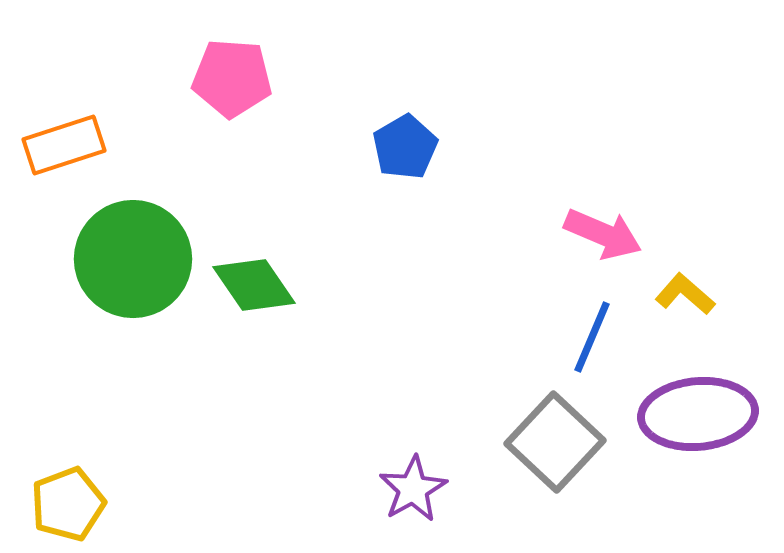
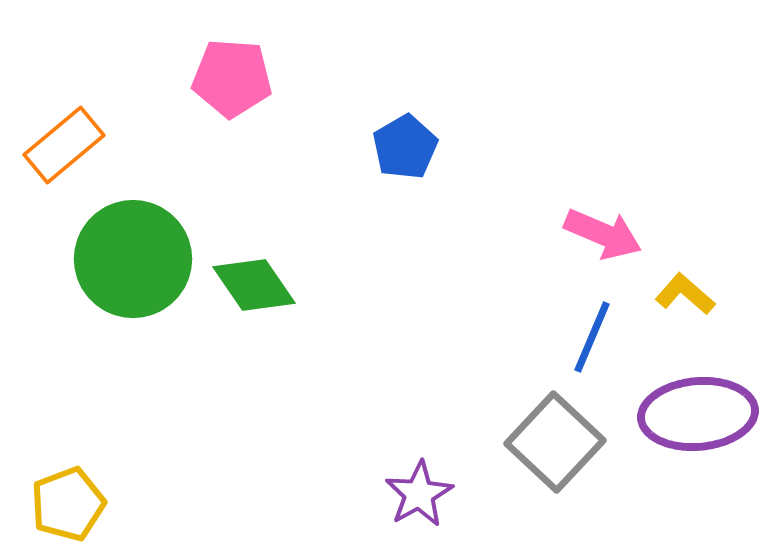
orange rectangle: rotated 22 degrees counterclockwise
purple star: moved 6 px right, 5 px down
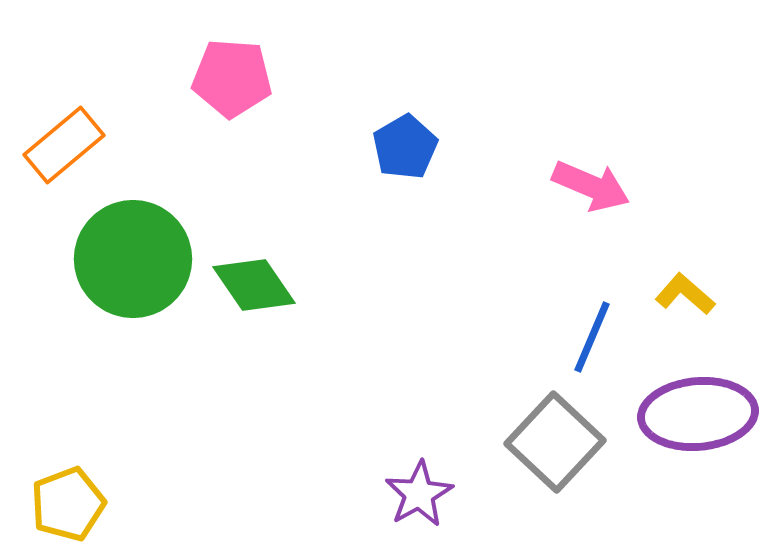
pink arrow: moved 12 px left, 48 px up
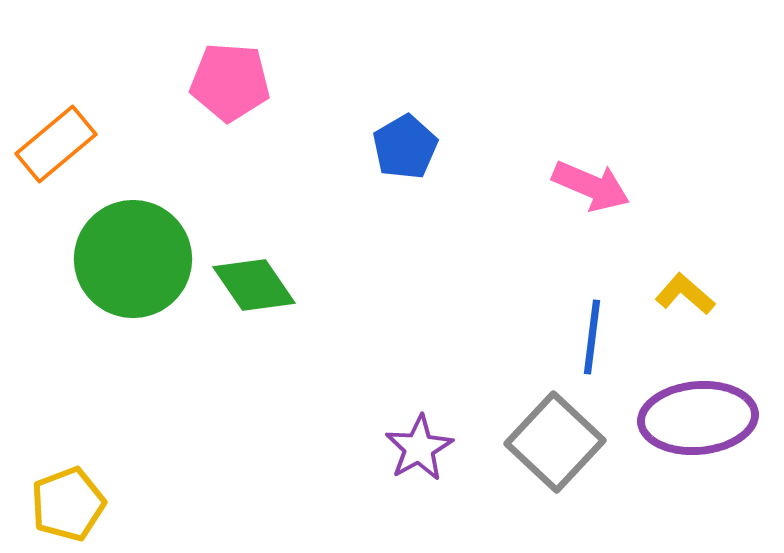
pink pentagon: moved 2 px left, 4 px down
orange rectangle: moved 8 px left, 1 px up
blue line: rotated 16 degrees counterclockwise
purple ellipse: moved 4 px down
purple star: moved 46 px up
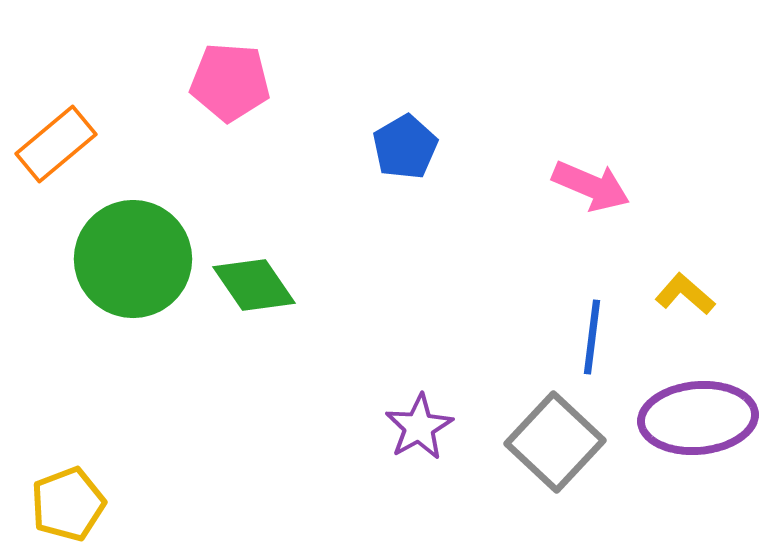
purple star: moved 21 px up
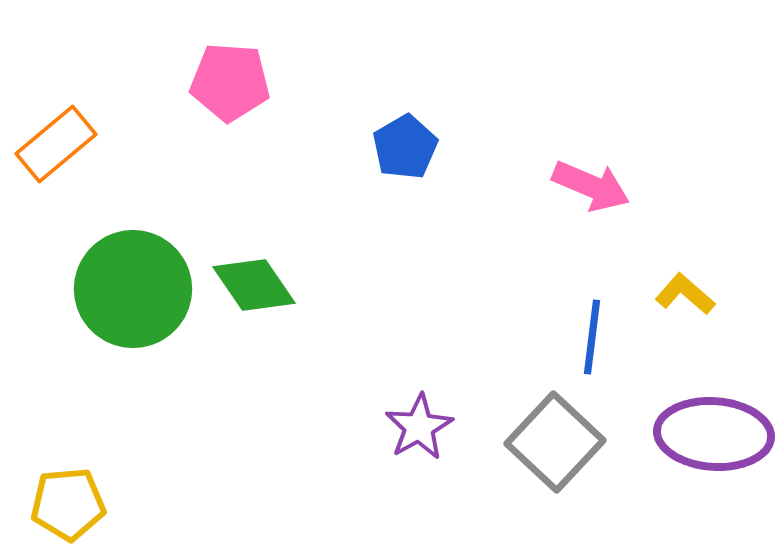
green circle: moved 30 px down
purple ellipse: moved 16 px right, 16 px down; rotated 9 degrees clockwise
yellow pentagon: rotated 16 degrees clockwise
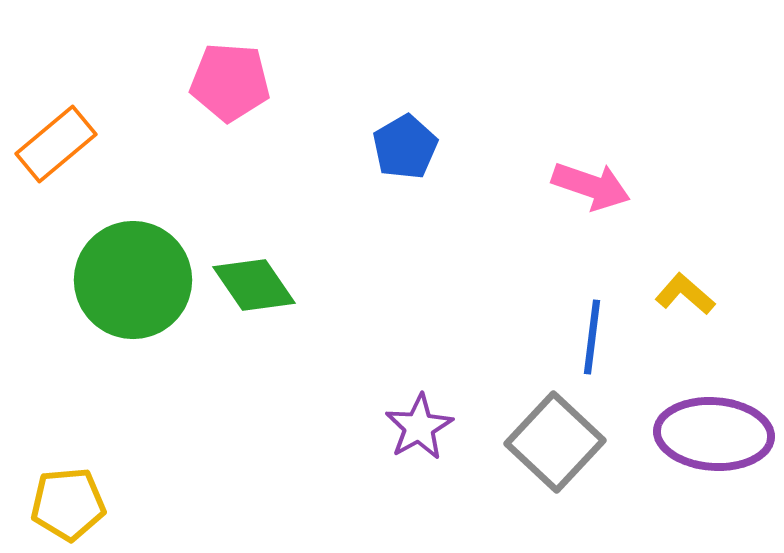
pink arrow: rotated 4 degrees counterclockwise
green circle: moved 9 px up
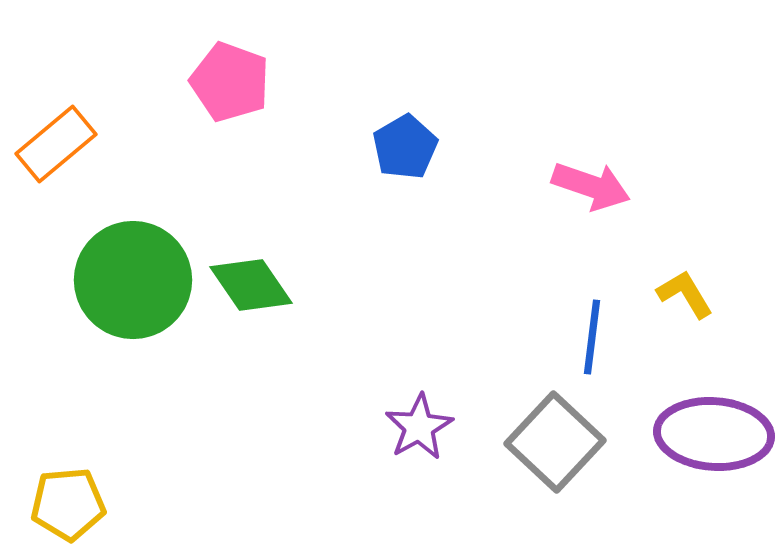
pink pentagon: rotated 16 degrees clockwise
green diamond: moved 3 px left
yellow L-shape: rotated 18 degrees clockwise
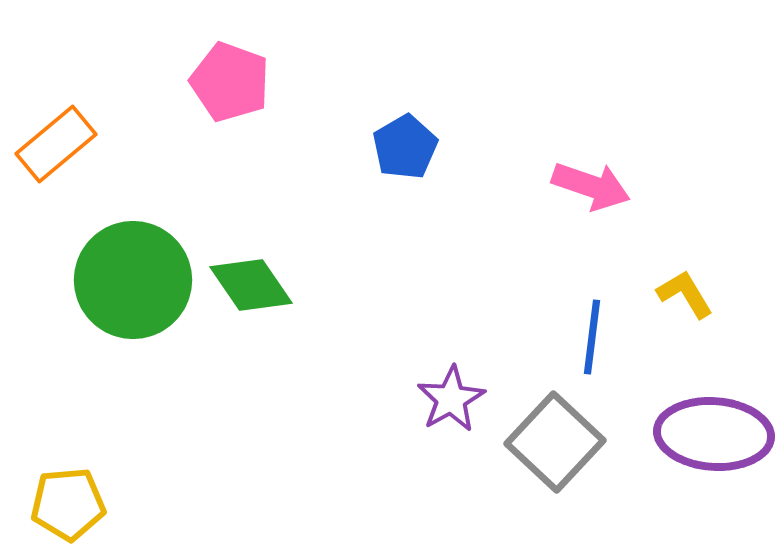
purple star: moved 32 px right, 28 px up
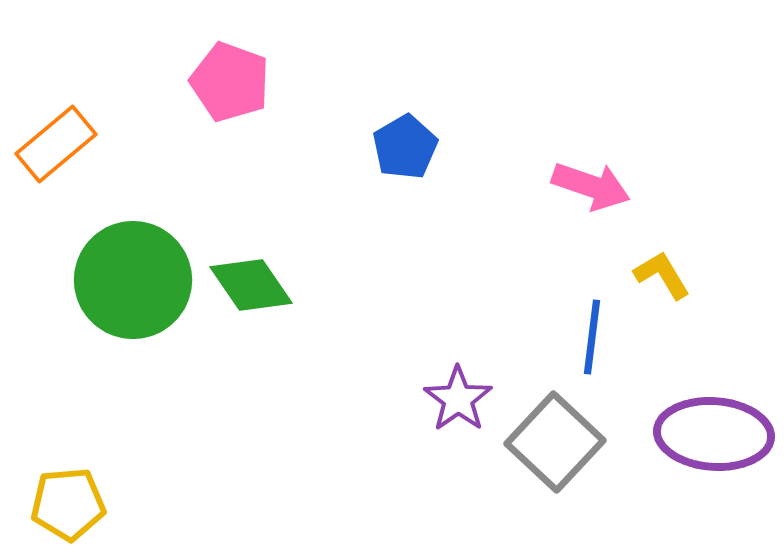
yellow L-shape: moved 23 px left, 19 px up
purple star: moved 7 px right; rotated 6 degrees counterclockwise
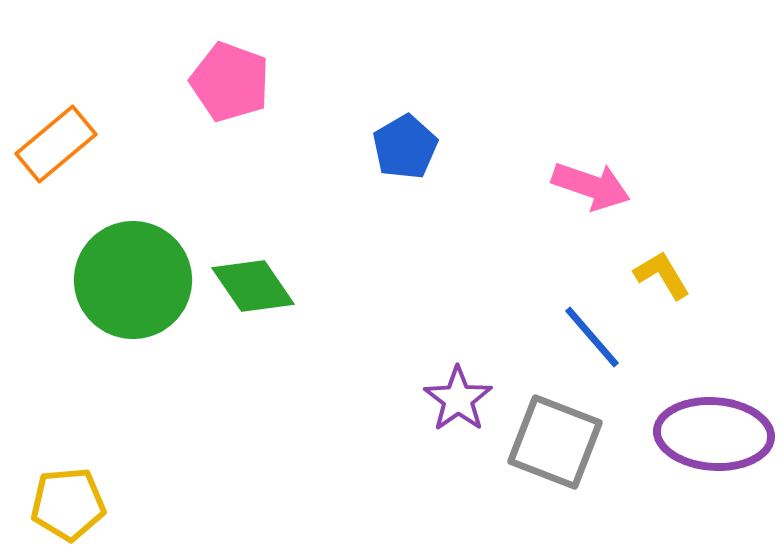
green diamond: moved 2 px right, 1 px down
blue line: rotated 48 degrees counterclockwise
gray square: rotated 22 degrees counterclockwise
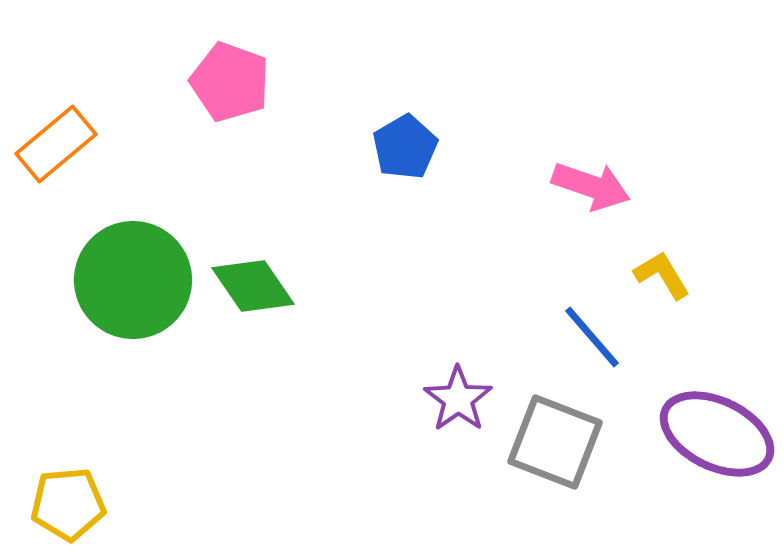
purple ellipse: moved 3 px right; rotated 22 degrees clockwise
